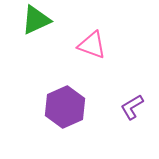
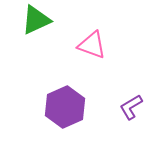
purple L-shape: moved 1 px left
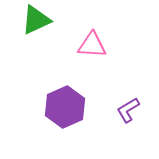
pink triangle: rotated 16 degrees counterclockwise
purple L-shape: moved 3 px left, 3 px down
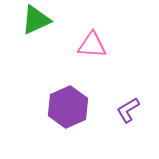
purple hexagon: moved 3 px right
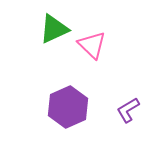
green triangle: moved 18 px right, 9 px down
pink triangle: rotated 40 degrees clockwise
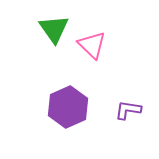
green triangle: rotated 40 degrees counterclockwise
purple L-shape: rotated 40 degrees clockwise
